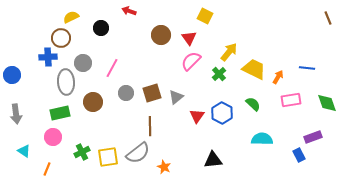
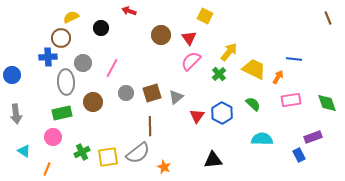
blue line at (307, 68): moved 13 px left, 9 px up
green rectangle at (60, 113): moved 2 px right
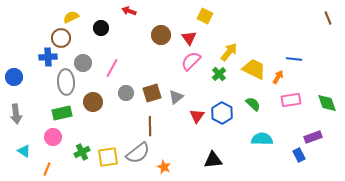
blue circle at (12, 75): moved 2 px right, 2 px down
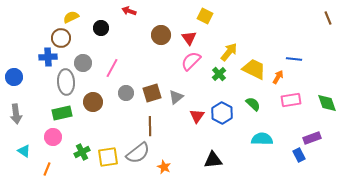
purple rectangle at (313, 137): moved 1 px left, 1 px down
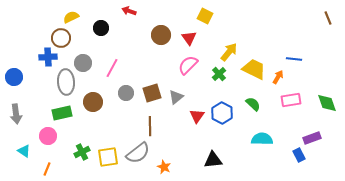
pink semicircle at (191, 61): moved 3 px left, 4 px down
pink circle at (53, 137): moved 5 px left, 1 px up
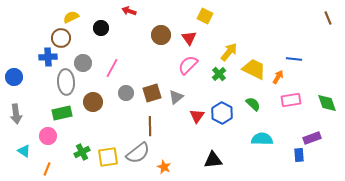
blue rectangle at (299, 155): rotated 24 degrees clockwise
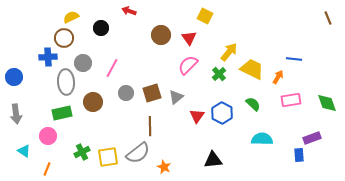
brown circle at (61, 38): moved 3 px right
yellow trapezoid at (254, 69): moved 2 px left
